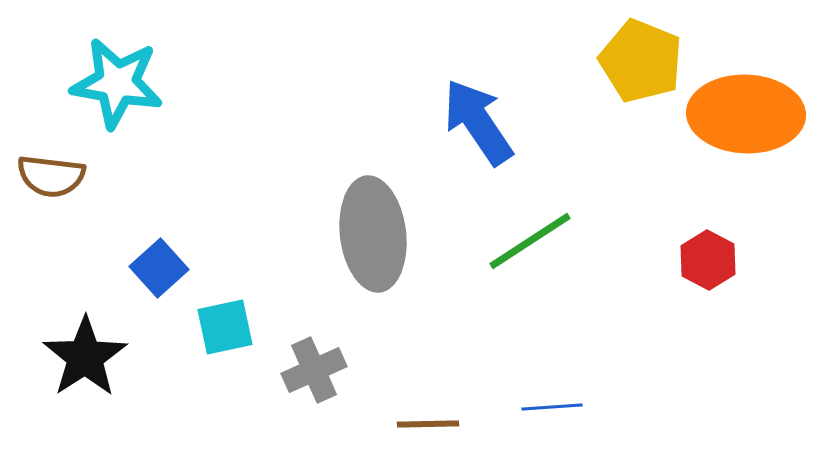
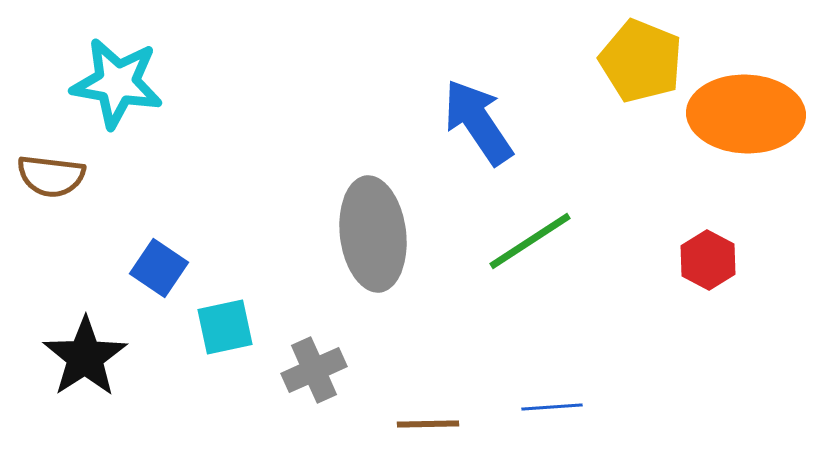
blue square: rotated 14 degrees counterclockwise
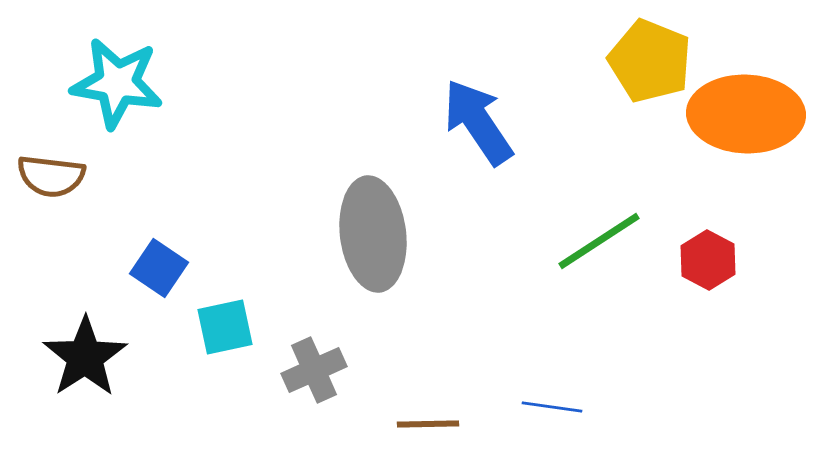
yellow pentagon: moved 9 px right
green line: moved 69 px right
blue line: rotated 12 degrees clockwise
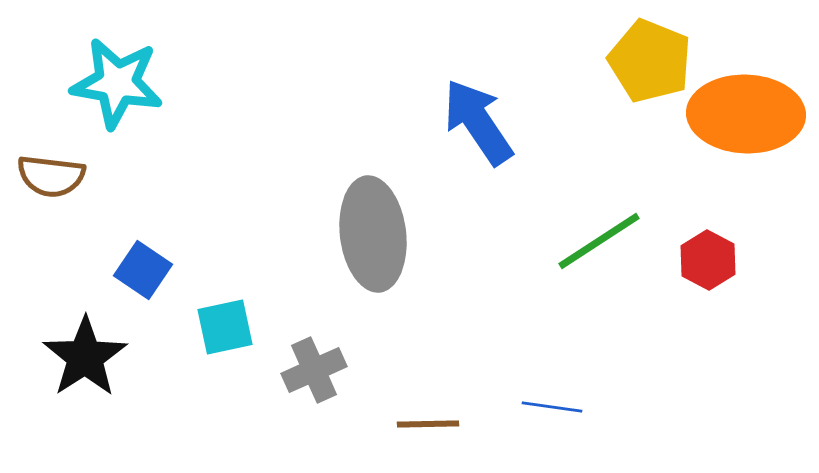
blue square: moved 16 px left, 2 px down
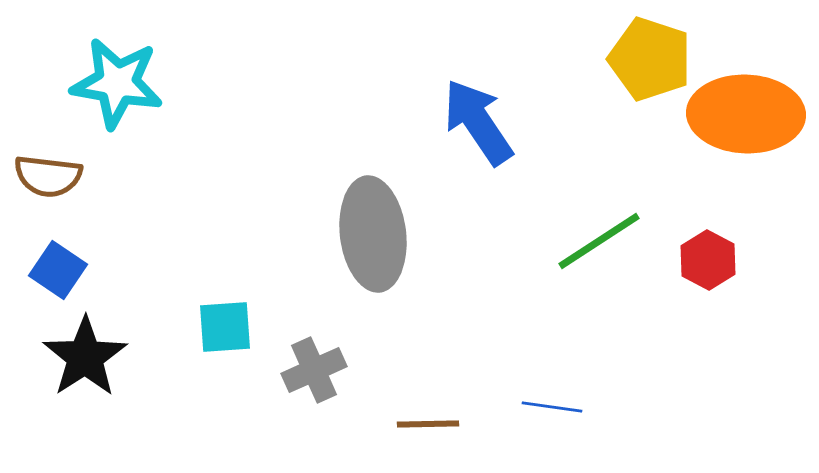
yellow pentagon: moved 2 px up; rotated 4 degrees counterclockwise
brown semicircle: moved 3 px left
blue square: moved 85 px left
cyan square: rotated 8 degrees clockwise
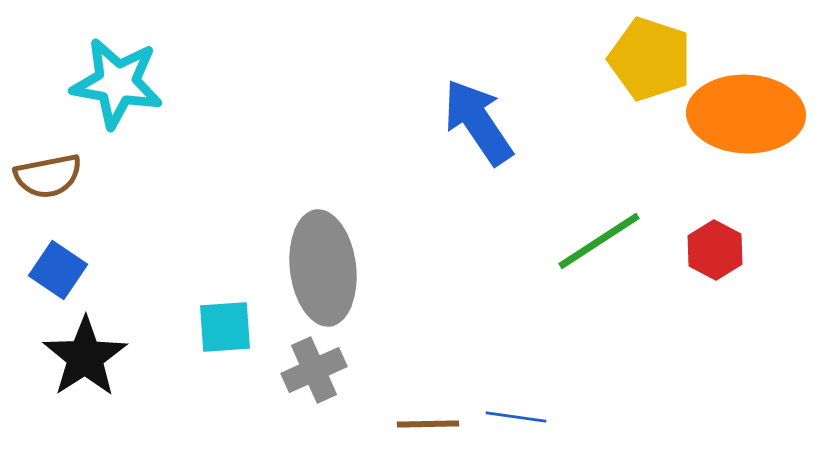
brown semicircle: rotated 18 degrees counterclockwise
gray ellipse: moved 50 px left, 34 px down
red hexagon: moved 7 px right, 10 px up
blue line: moved 36 px left, 10 px down
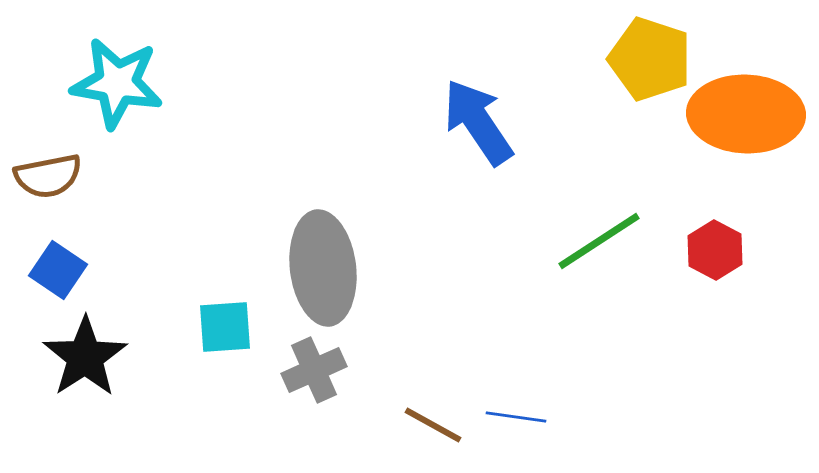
brown line: moved 5 px right, 1 px down; rotated 30 degrees clockwise
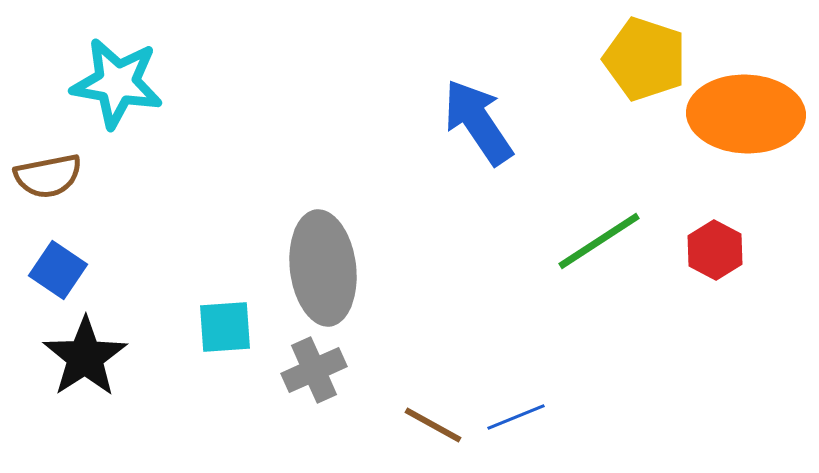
yellow pentagon: moved 5 px left
blue line: rotated 30 degrees counterclockwise
